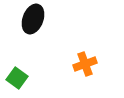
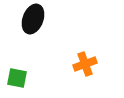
green square: rotated 25 degrees counterclockwise
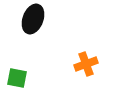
orange cross: moved 1 px right
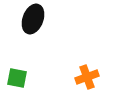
orange cross: moved 1 px right, 13 px down
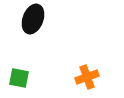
green square: moved 2 px right
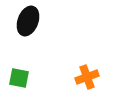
black ellipse: moved 5 px left, 2 px down
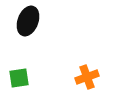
green square: rotated 20 degrees counterclockwise
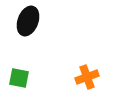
green square: rotated 20 degrees clockwise
